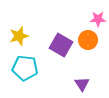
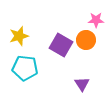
pink star: moved 2 px left, 1 px down
orange circle: moved 2 px left
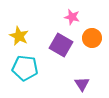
pink star: moved 24 px left, 3 px up; rotated 14 degrees clockwise
yellow star: rotated 30 degrees counterclockwise
orange circle: moved 6 px right, 2 px up
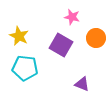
orange circle: moved 4 px right
purple triangle: rotated 35 degrees counterclockwise
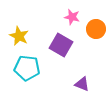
orange circle: moved 9 px up
cyan pentagon: moved 2 px right
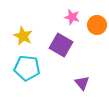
orange circle: moved 1 px right, 4 px up
yellow star: moved 4 px right
purple triangle: moved 1 px up; rotated 28 degrees clockwise
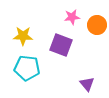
pink star: rotated 21 degrees counterclockwise
yellow star: rotated 24 degrees counterclockwise
purple square: rotated 10 degrees counterclockwise
purple triangle: moved 5 px right, 1 px down
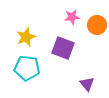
yellow star: moved 3 px right, 1 px down; rotated 24 degrees counterclockwise
purple square: moved 2 px right, 3 px down
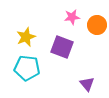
purple square: moved 1 px left, 1 px up
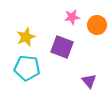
purple triangle: moved 2 px right, 3 px up
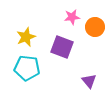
orange circle: moved 2 px left, 2 px down
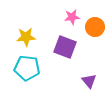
yellow star: rotated 18 degrees clockwise
purple square: moved 3 px right
